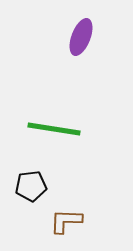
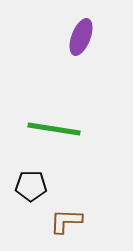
black pentagon: rotated 8 degrees clockwise
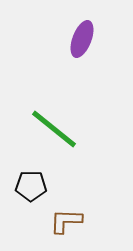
purple ellipse: moved 1 px right, 2 px down
green line: rotated 30 degrees clockwise
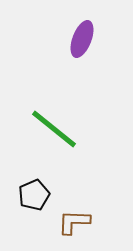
black pentagon: moved 3 px right, 9 px down; rotated 24 degrees counterclockwise
brown L-shape: moved 8 px right, 1 px down
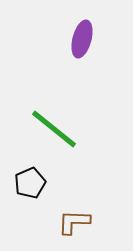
purple ellipse: rotated 6 degrees counterclockwise
black pentagon: moved 4 px left, 12 px up
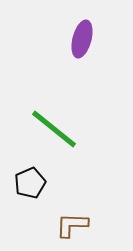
brown L-shape: moved 2 px left, 3 px down
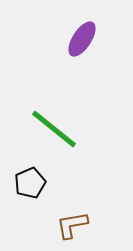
purple ellipse: rotated 18 degrees clockwise
brown L-shape: rotated 12 degrees counterclockwise
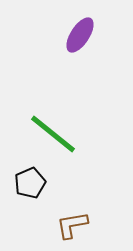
purple ellipse: moved 2 px left, 4 px up
green line: moved 1 px left, 5 px down
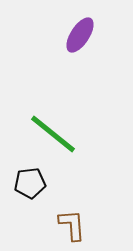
black pentagon: rotated 16 degrees clockwise
brown L-shape: rotated 96 degrees clockwise
